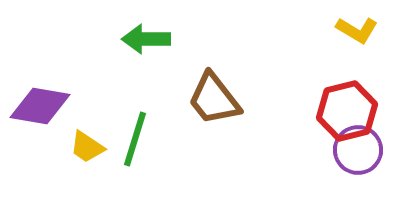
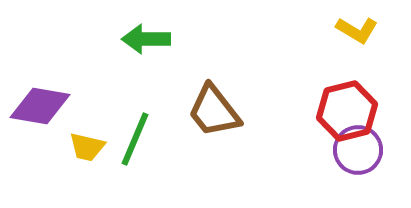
brown trapezoid: moved 12 px down
green line: rotated 6 degrees clockwise
yellow trapezoid: rotated 21 degrees counterclockwise
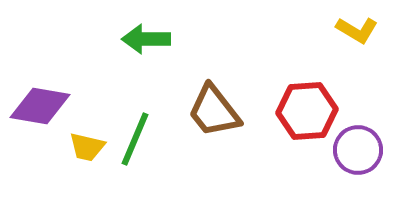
red hexagon: moved 40 px left; rotated 10 degrees clockwise
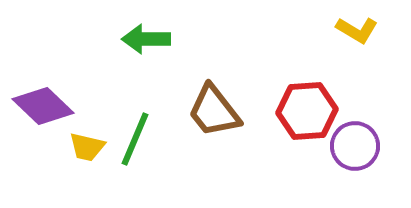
purple diamond: moved 3 px right; rotated 34 degrees clockwise
purple circle: moved 3 px left, 4 px up
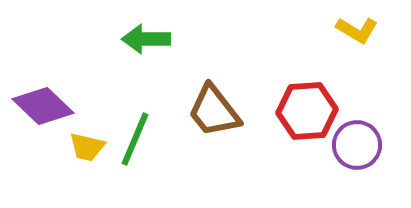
purple circle: moved 2 px right, 1 px up
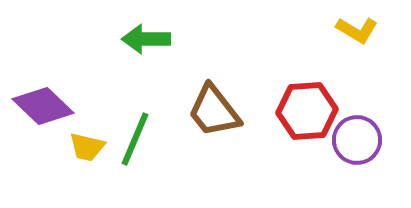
purple circle: moved 5 px up
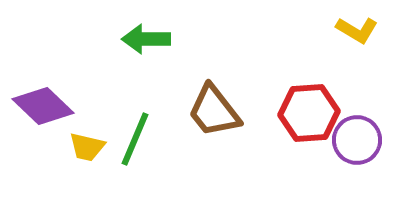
red hexagon: moved 2 px right, 2 px down
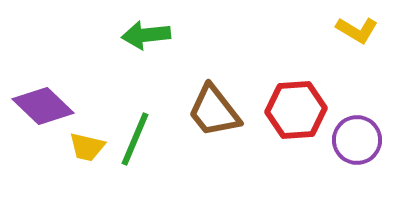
green arrow: moved 4 px up; rotated 6 degrees counterclockwise
red hexagon: moved 13 px left, 3 px up
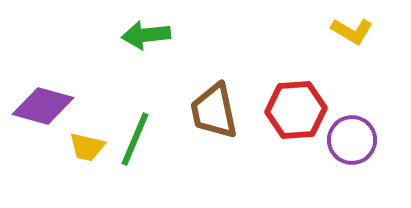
yellow L-shape: moved 5 px left, 1 px down
purple diamond: rotated 28 degrees counterclockwise
brown trapezoid: rotated 26 degrees clockwise
purple circle: moved 5 px left
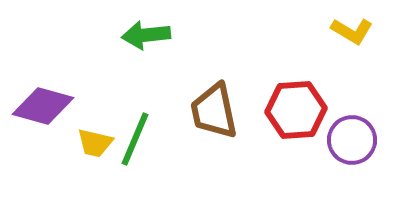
yellow trapezoid: moved 8 px right, 4 px up
